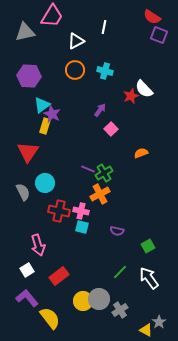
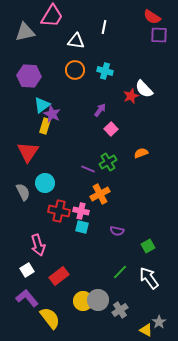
purple square: rotated 18 degrees counterclockwise
white triangle: rotated 36 degrees clockwise
green cross: moved 4 px right, 11 px up
gray circle: moved 1 px left, 1 px down
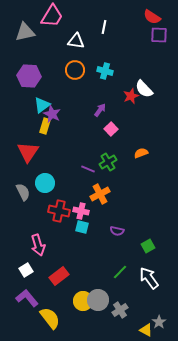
white square: moved 1 px left
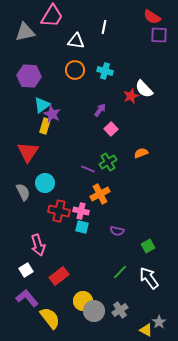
gray circle: moved 4 px left, 11 px down
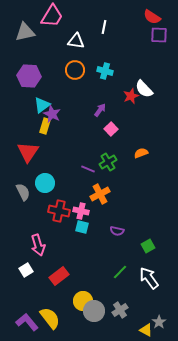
purple L-shape: moved 24 px down
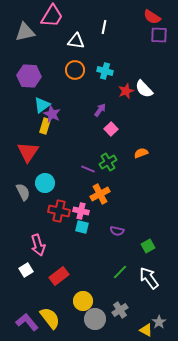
red star: moved 5 px left, 5 px up
gray circle: moved 1 px right, 8 px down
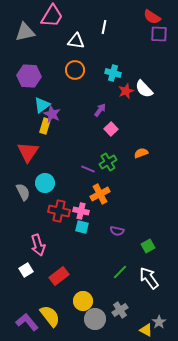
purple square: moved 1 px up
cyan cross: moved 8 px right, 2 px down
yellow semicircle: moved 2 px up
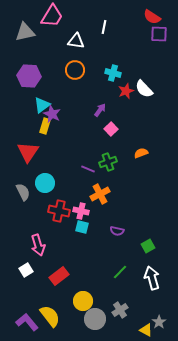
green cross: rotated 12 degrees clockwise
white arrow: moved 3 px right; rotated 20 degrees clockwise
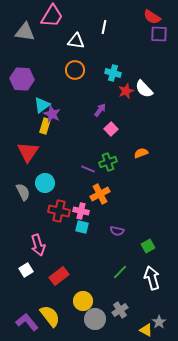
gray triangle: rotated 20 degrees clockwise
purple hexagon: moved 7 px left, 3 px down
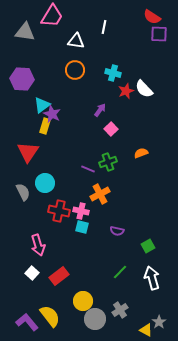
white square: moved 6 px right, 3 px down; rotated 16 degrees counterclockwise
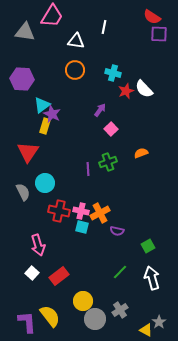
purple line: rotated 64 degrees clockwise
orange cross: moved 19 px down
purple L-shape: rotated 35 degrees clockwise
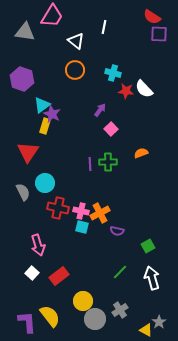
white triangle: rotated 30 degrees clockwise
purple hexagon: rotated 15 degrees clockwise
red star: rotated 28 degrees clockwise
green cross: rotated 18 degrees clockwise
purple line: moved 2 px right, 5 px up
red cross: moved 1 px left, 3 px up
